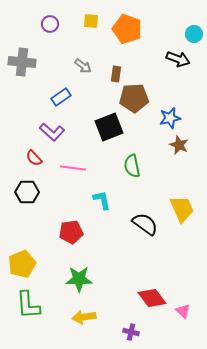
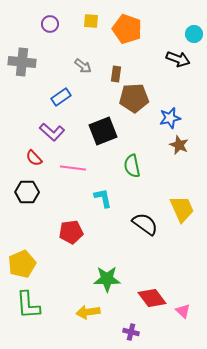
black square: moved 6 px left, 4 px down
cyan L-shape: moved 1 px right, 2 px up
green star: moved 28 px right
yellow arrow: moved 4 px right, 5 px up
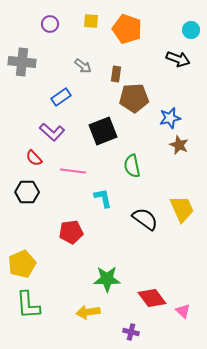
cyan circle: moved 3 px left, 4 px up
pink line: moved 3 px down
black semicircle: moved 5 px up
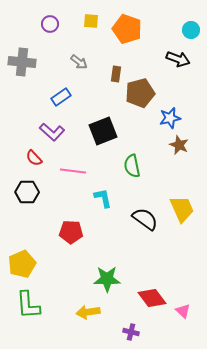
gray arrow: moved 4 px left, 4 px up
brown pentagon: moved 6 px right, 5 px up; rotated 12 degrees counterclockwise
red pentagon: rotated 10 degrees clockwise
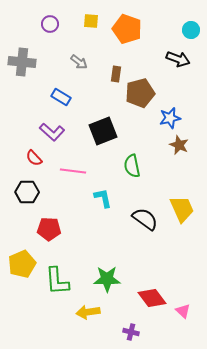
blue rectangle: rotated 66 degrees clockwise
red pentagon: moved 22 px left, 3 px up
green L-shape: moved 29 px right, 24 px up
